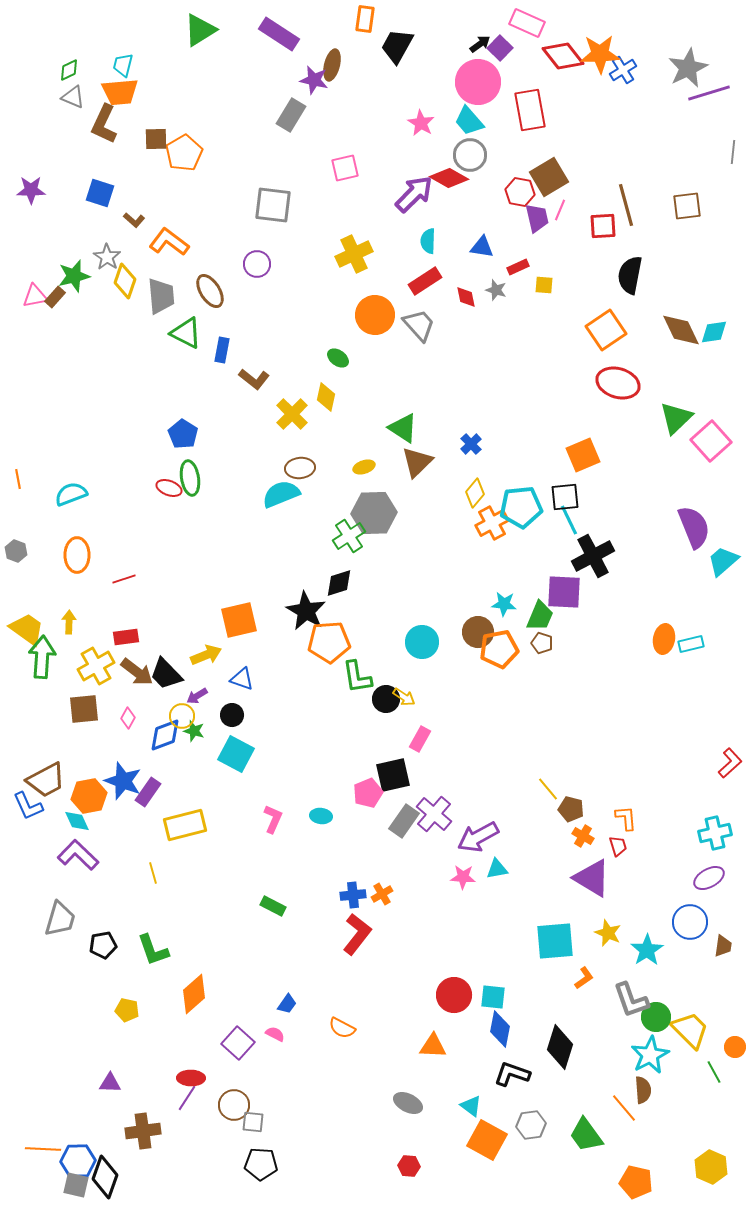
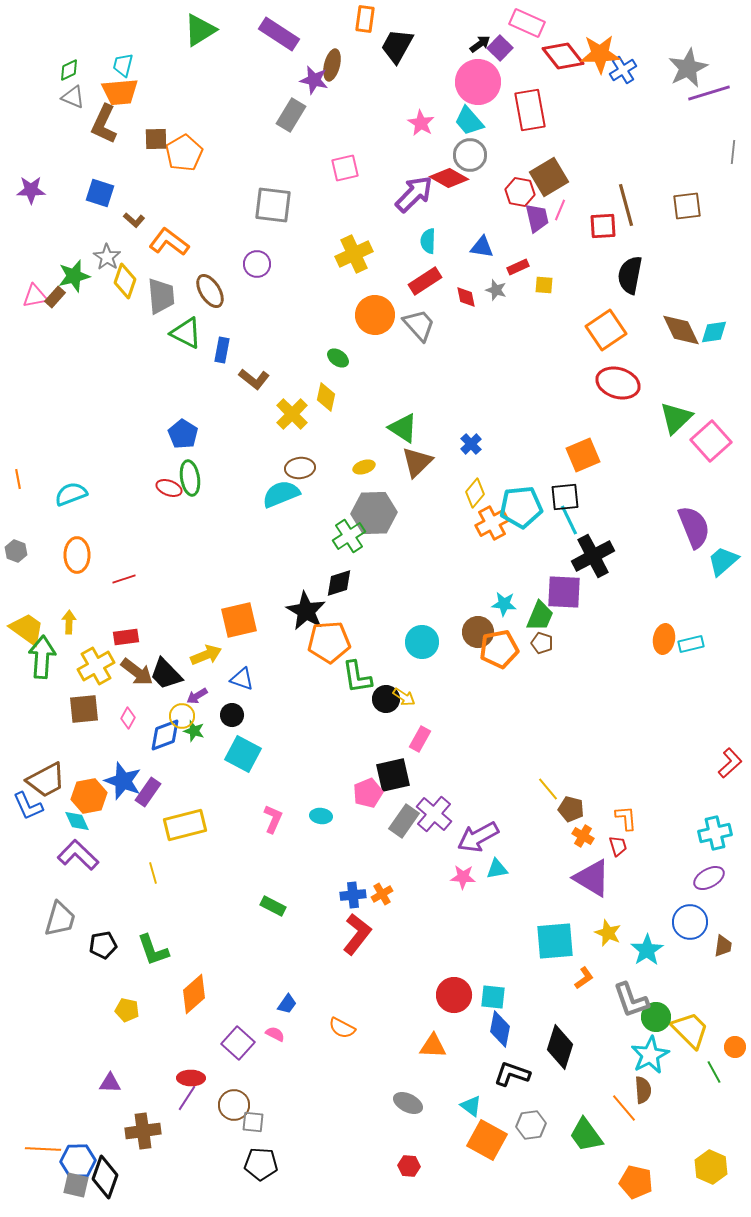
cyan square at (236, 754): moved 7 px right
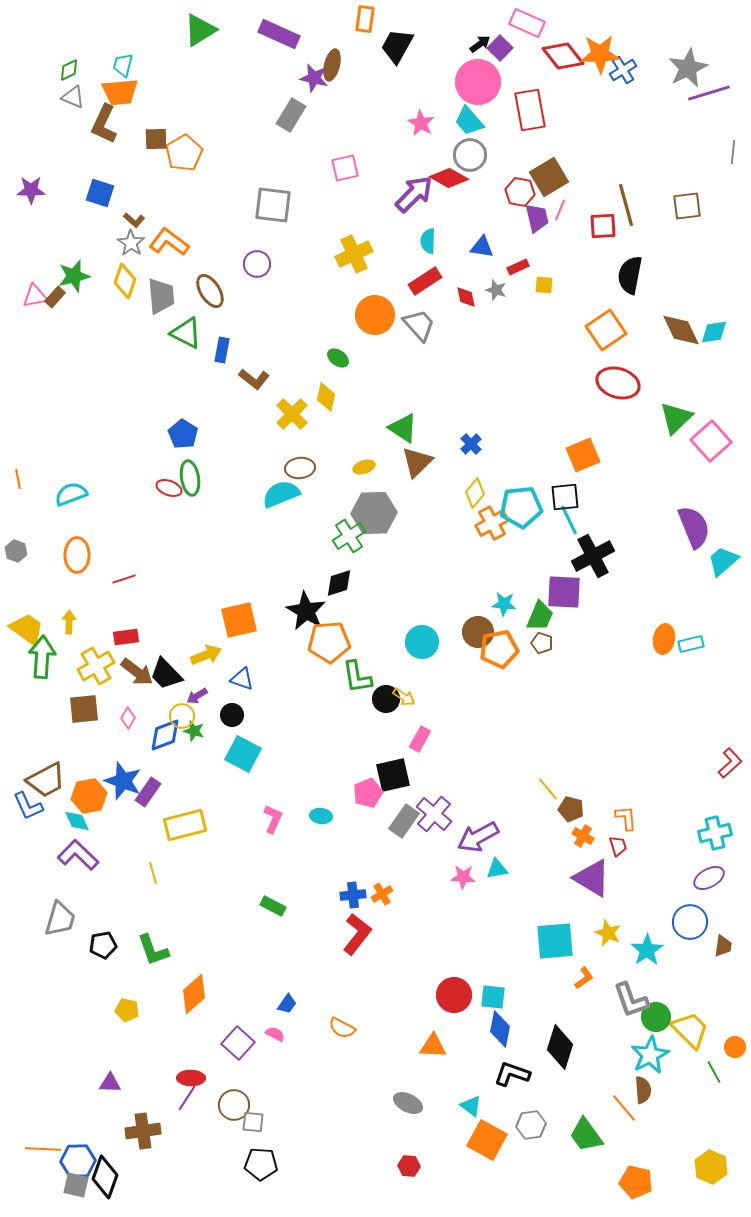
purple rectangle at (279, 34): rotated 9 degrees counterclockwise
purple star at (314, 80): moved 2 px up
gray star at (107, 257): moved 24 px right, 14 px up
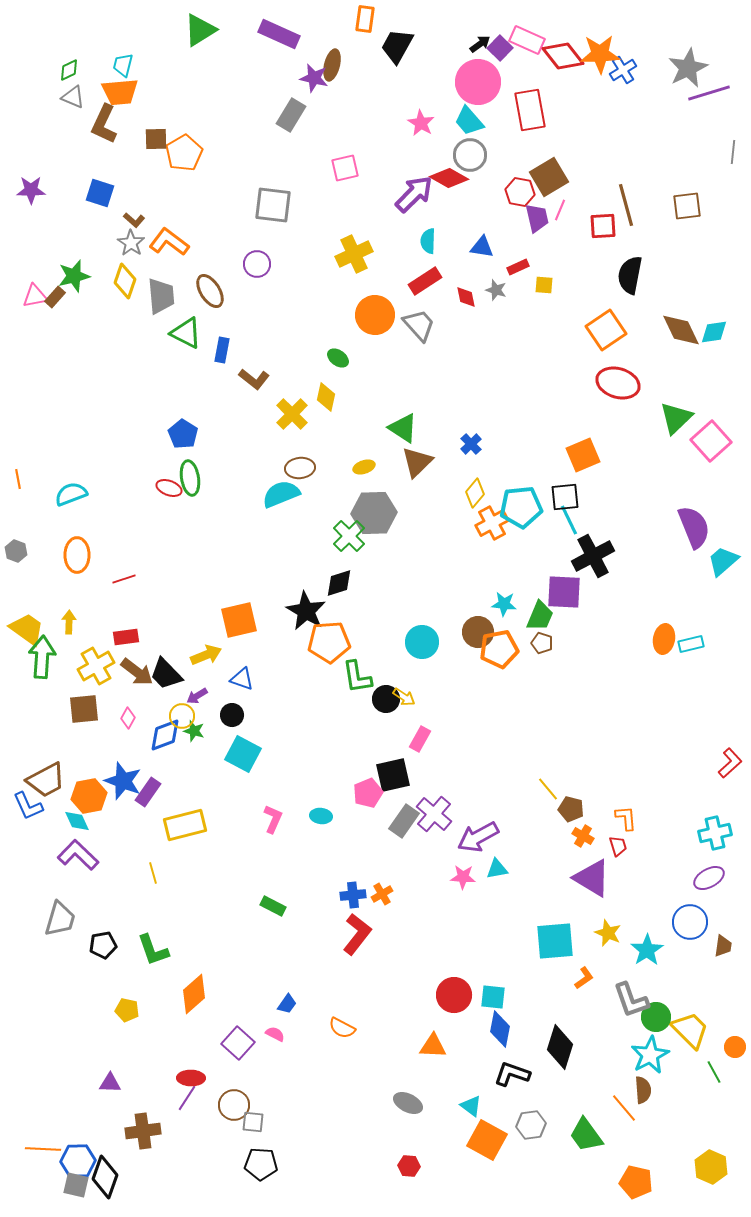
pink rectangle at (527, 23): moved 17 px down
green cross at (349, 536): rotated 12 degrees counterclockwise
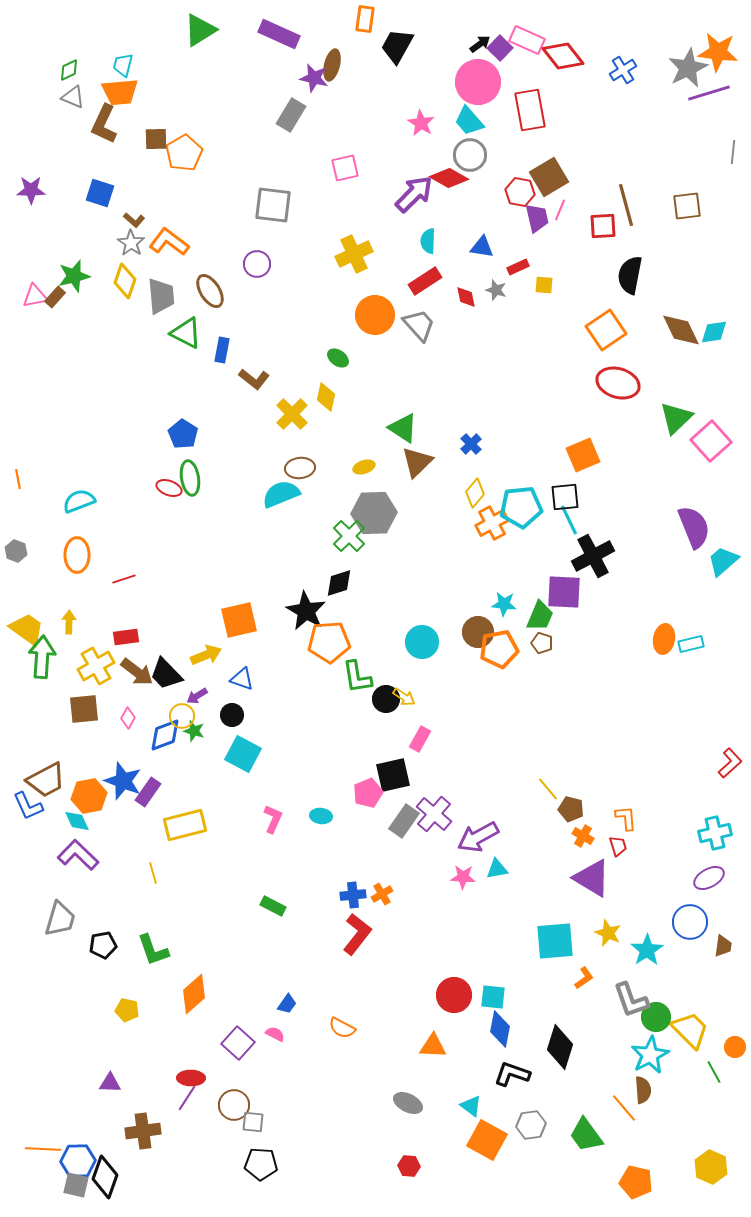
orange star at (600, 54): moved 118 px right, 2 px up; rotated 9 degrees clockwise
cyan semicircle at (71, 494): moved 8 px right, 7 px down
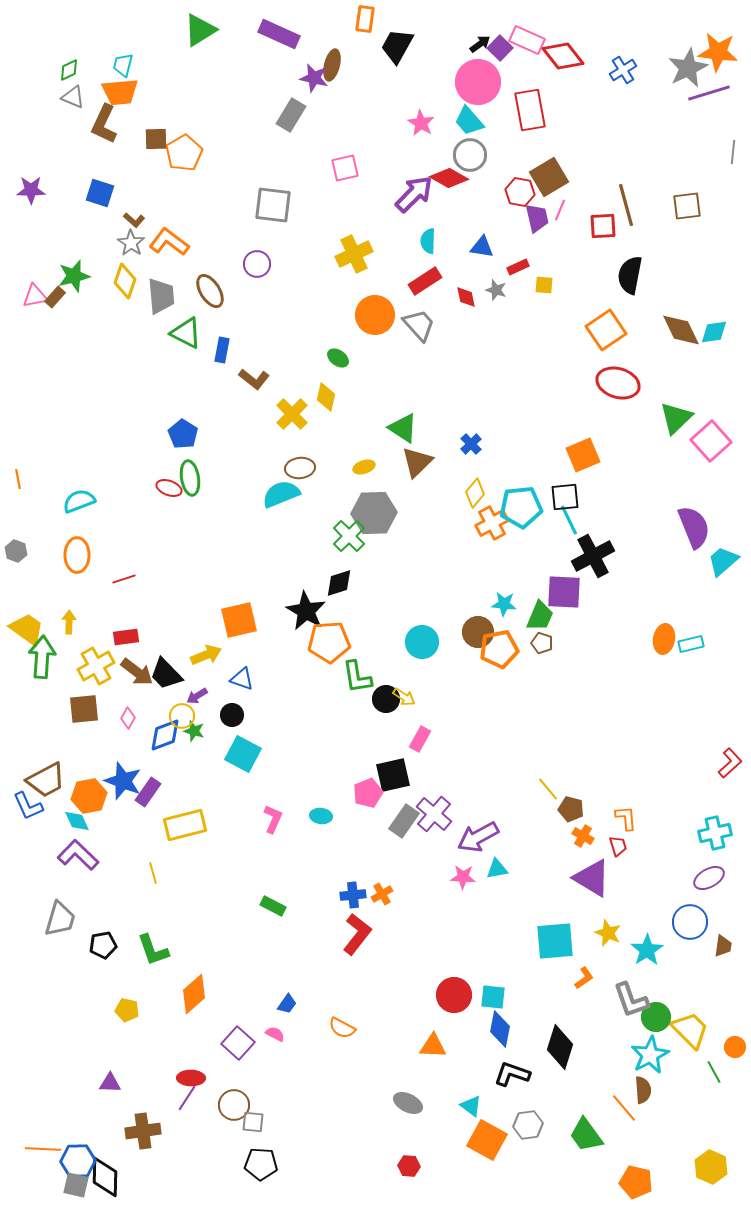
gray hexagon at (531, 1125): moved 3 px left
black diamond at (105, 1177): rotated 18 degrees counterclockwise
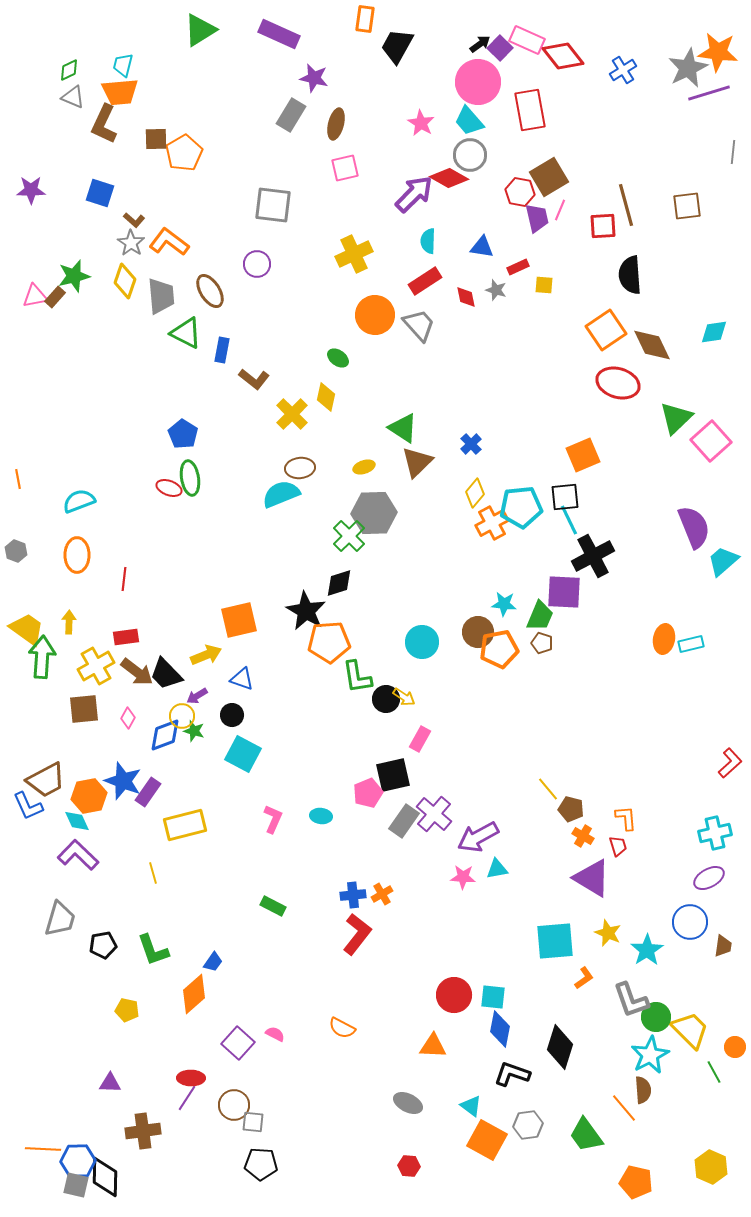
brown ellipse at (332, 65): moved 4 px right, 59 px down
black semicircle at (630, 275): rotated 15 degrees counterclockwise
brown diamond at (681, 330): moved 29 px left, 15 px down
red line at (124, 579): rotated 65 degrees counterclockwise
blue trapezoid at (287, 1004): moved 74 px left, 42 px up
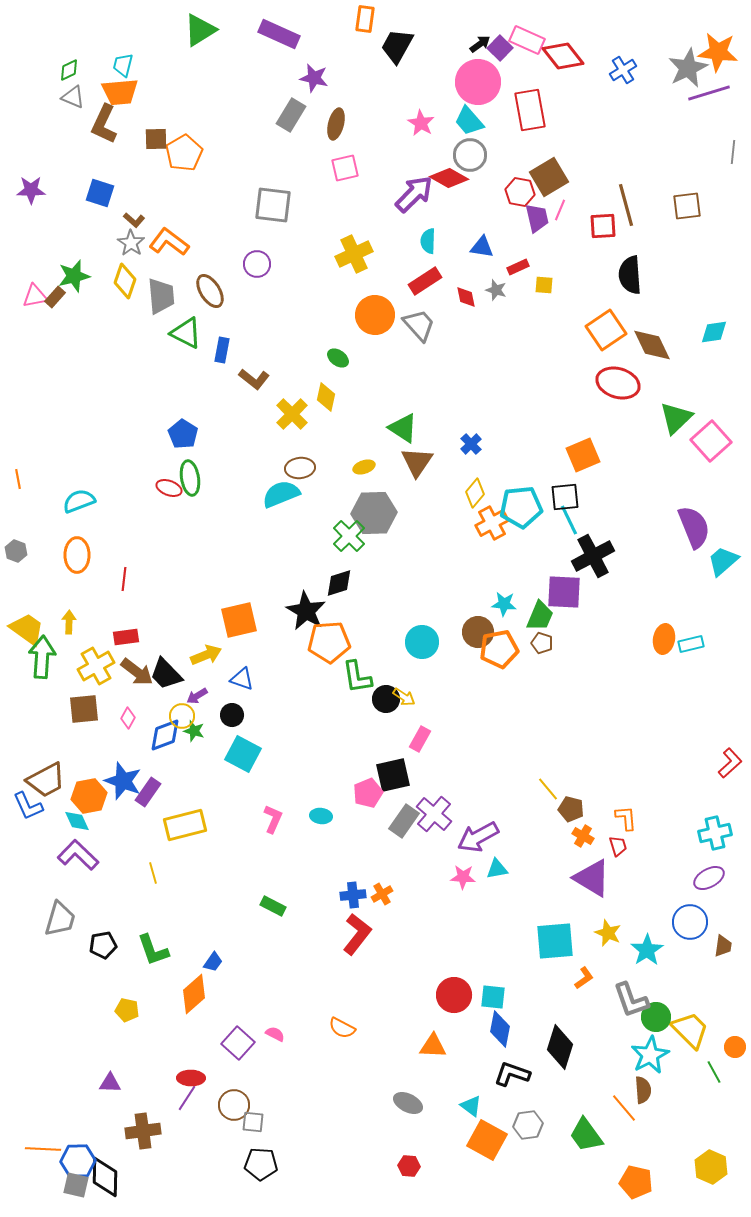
brown triangle at (417, 462): rotated 12 degrees counterclockwise
